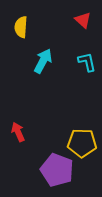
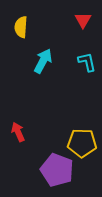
red triangle: rotated 18 degrees clockwise
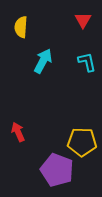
yellow pentagon: moved 1 px up
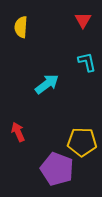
cyan arrow: moved 4 px right, 23 px down; rotated 25 degrees clockwise
purple pentagon: moved 1 px up
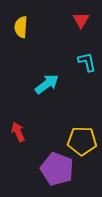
red triangle: moved 2 px left
yellow pentagon: moved 1 px up
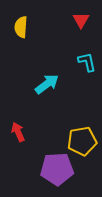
yellow pentagon: rotated 12 degrees counterclockwise
purple pentagon: rotated 24 degrees counterclockwise
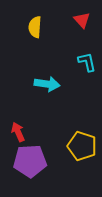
red triangle: moved 1 px right; rotated 12 degrees counterclockwise
yellow semicircle: moved 14 px right
cyan arrow: rotated 45 degrees clockwise
yellow pentagon: moved 5 px down; rotated 28 degrees clockwise
purple pentagon: moved 27 px left, 8 px up
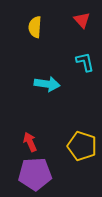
cyan L-shape: moved 2 px left
red arrow: moved 12 px right, 10 px down
purple pentagon: moved 5 px right, 13 px down
